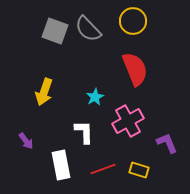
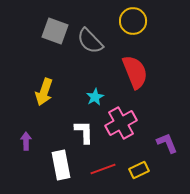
gray semicircle: moved 2 px right, 12 px down
red semicircle: moved 3 px down
pink cross: moved 7 px left, 2 px down
purple arrow: rotated 144 degrees counterclockwise
yellow rectangle: rotated 42 degrees counterclockwise
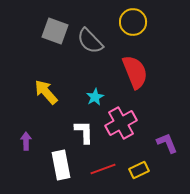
yellow circle: moved 1 px down
yellow arrow: moved 2 px right; rotated 120 degrees clockwise
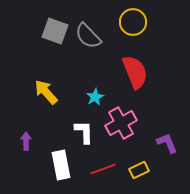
gray semicircle: moved 2 px left, 5 px up
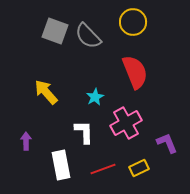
pink cross: moved 5 px right
yellow rectangle: moved 2 px up
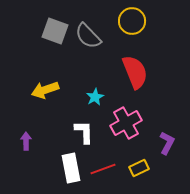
yellow circle: moved 1 px left, 1 px up
yellow arrow: moved 1 px left, 2 px up; rotated 68 degrees counterclockwise
purple L-shape: rotated 50 degrees clockwise
white rectangle: moved 10 px right, 3 px down
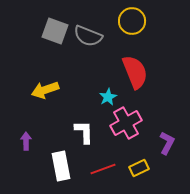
gray semicircle: rotated 24 degrees counterclockwise
cyan star: moved 13 px right
white rectangle: moved 10 px left, 2 px up
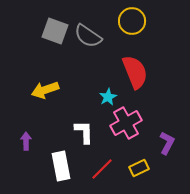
gray semicircle: rotated 12 degrees clockwise
red line: moved 1 px left; rotated 25 degrees counterclockwise
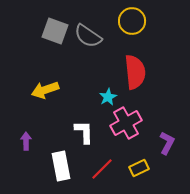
red semicircle: rotated 16 degrees clockwise
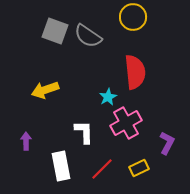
yellow circle: moved 1 px right, 4 px up
